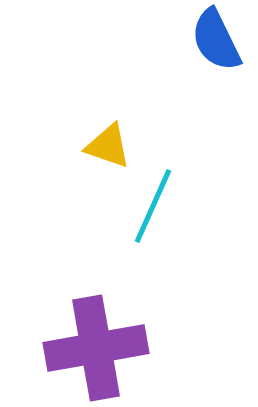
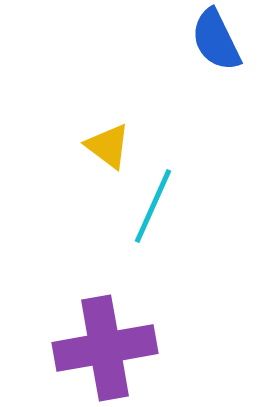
yellow triangle: rotated 18 degrees clockwise
purple cross: moved 9 px right
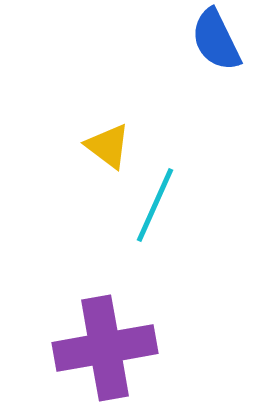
cyan line: moved 2 px right, 1 px up
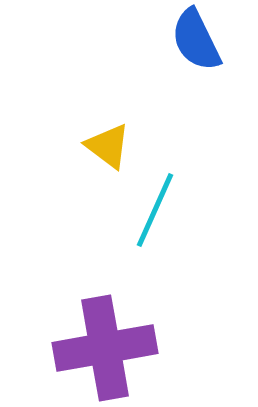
blue semicircle: moved 20 px left
cyan line: moved 5 px down
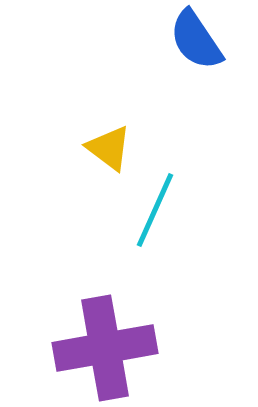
blue semicircle: rotated 8 degrees counterclockwise
yellow triangle: moved 1 px right, 2 px down
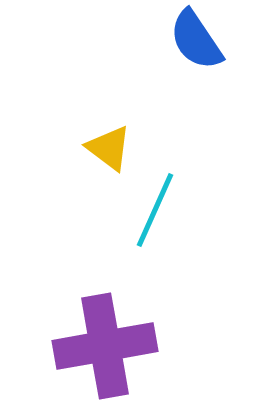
purple cross: moved 2 px up
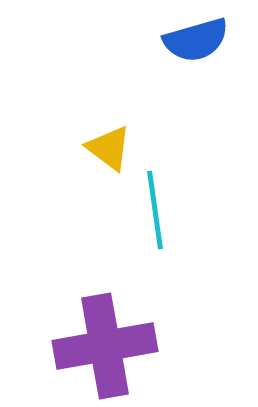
blue semicircle: rotated 72 degrees counterclockwise
cyan line: rotated 32 degrees counterclockwise
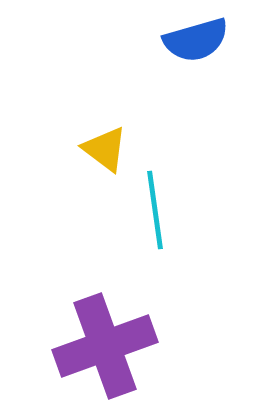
yellow triangle: moved 4 px left, 1 px down
purple cross: rotated 10 degrees counterclockwise
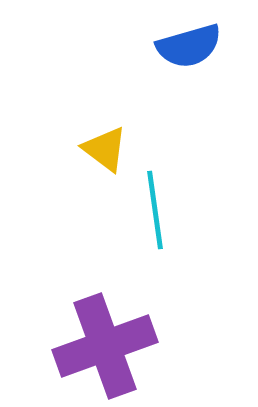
blue semicircle: moved 7 px left, 6 px down
